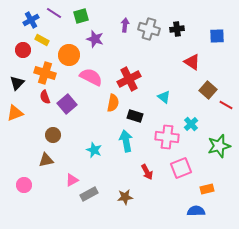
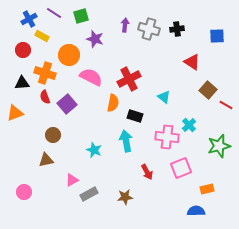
blue cross: moved 2 px left, 1 px up
yellow rectangle: moved 4 px up
black triangle: moved 5 px right; rotated 42 degrees clockwise
cyan cross: moved 2 px left, 1 px down
pink circle: moved 7 px down
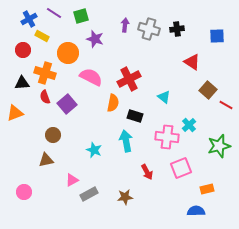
orange circle: moved 1 px left, 2 px up
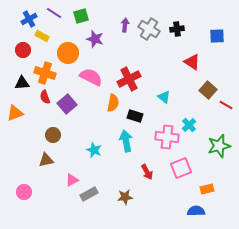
gray cross: rotated 15 degrees clockwise
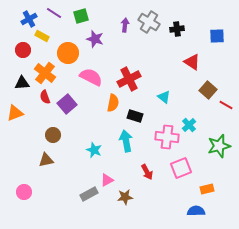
gray cross: moved 7 px up
orange cross: rotated 20 degrees clockwise
pink triangle: moved 35 px right
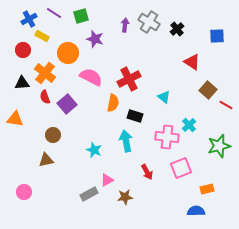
black cross: rotated 32 degrees counterclockwise
orange triangle: moved 6 px down; rotated 30 degrees clockwise
